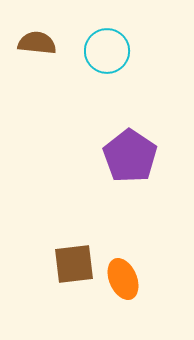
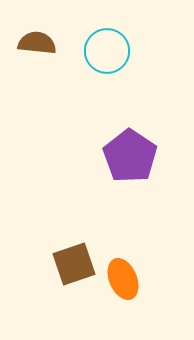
brown square: rotated 12 degrees counterclockwise
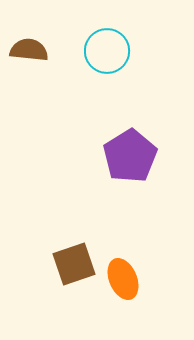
brown semicircle: moved 8 px left, 7 px down
purple pentagon: rotated 6 degrees clockwise
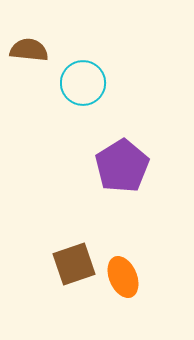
cyan circle: moved 24 px left, 32 px down
purple pentagon: moved 8 px left, 10 px down
orange ellipse: moved 2 px up
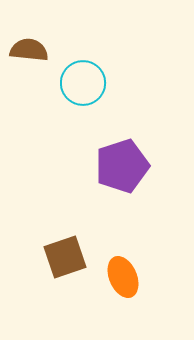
purple pentagon: rotated 14 degrees clockwise
brown square: moved 9 px left, 7 px up
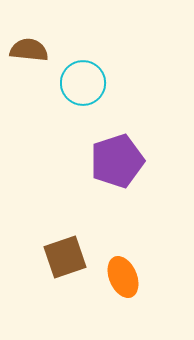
purple pentagon: moved 5 px left, 5 px up
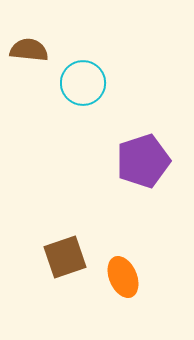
purple pentagon: moved 26 px right
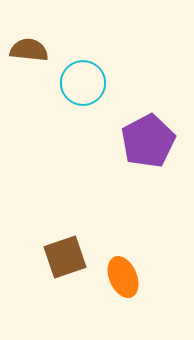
purple pentagon: moved 5 px right, 20 px up; rotated 10 degrees counterclockwise
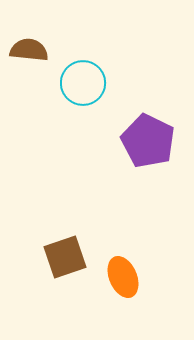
purple pentagon: rotated 18 degrees counterclockwise
